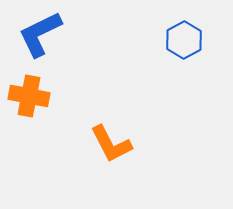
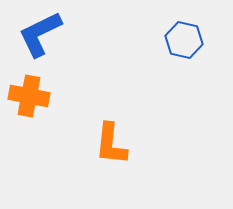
blue hexagon: rotated 18 degrees counterclockwise
orange L-shape: rotated 33 degrees clockwise
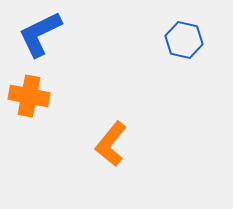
orange L-shape: rotated 33 degrees clockwise
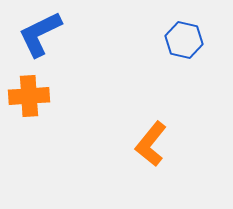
orange cross: rotated 15 degrees counterclockwise
orange L-shape: moved 40 px right
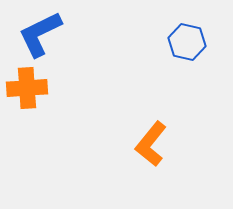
blue hexagon: moved 3 px right, 2 px down
orange cross: moved 2 px left, 8 px up
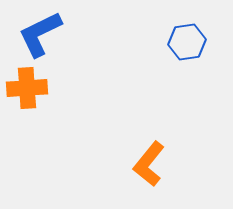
blue hexagon: rotated 21 degrees counterclockwise
orange L-shape: moved 2 px left, 20 px down
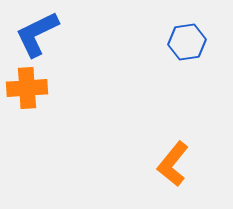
blue L-shape: moved 3 px left
orange L-shape: moved 24 px right
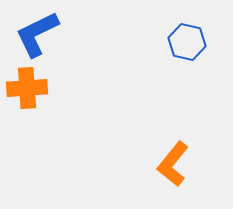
blue hexagon: rotated 21 degrees clockwise
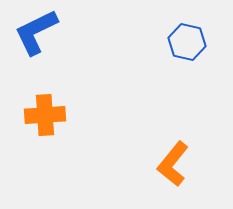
blue L-shape: moved 1 px left, 2 px up
orange cross: moved 18 px right, 27 px down
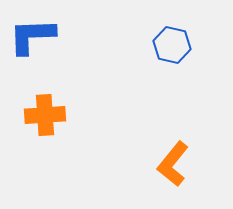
blue L-shape: moved 4 px left, 4 px down; rotated 24 degrees clockwise
blue hexagon: moved 15 px left, 3 px down
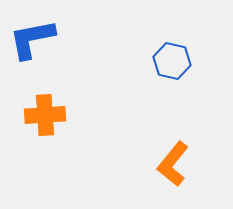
blue L-shape: moved 3 px down; rotated 9 degrees counterclockwise
blue hexagon: moved 16 px down
